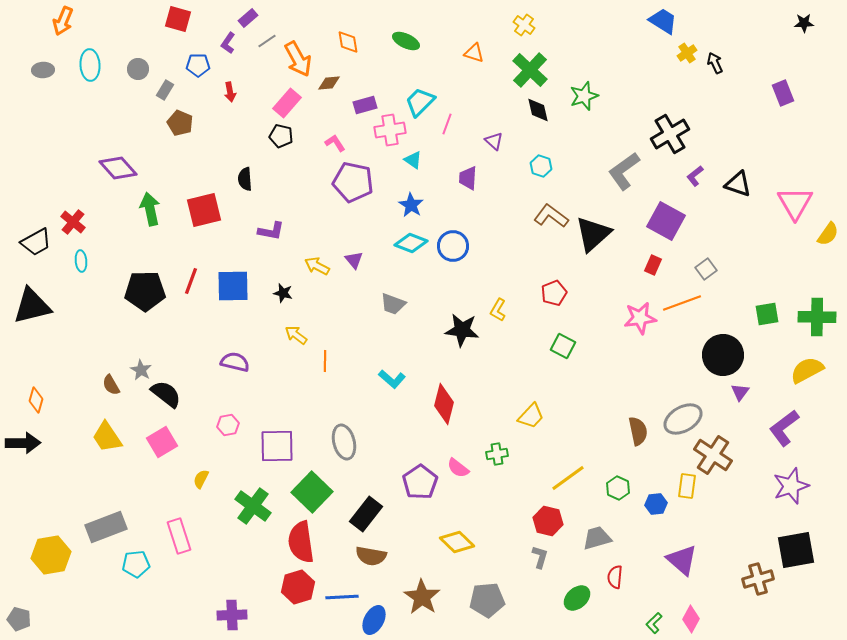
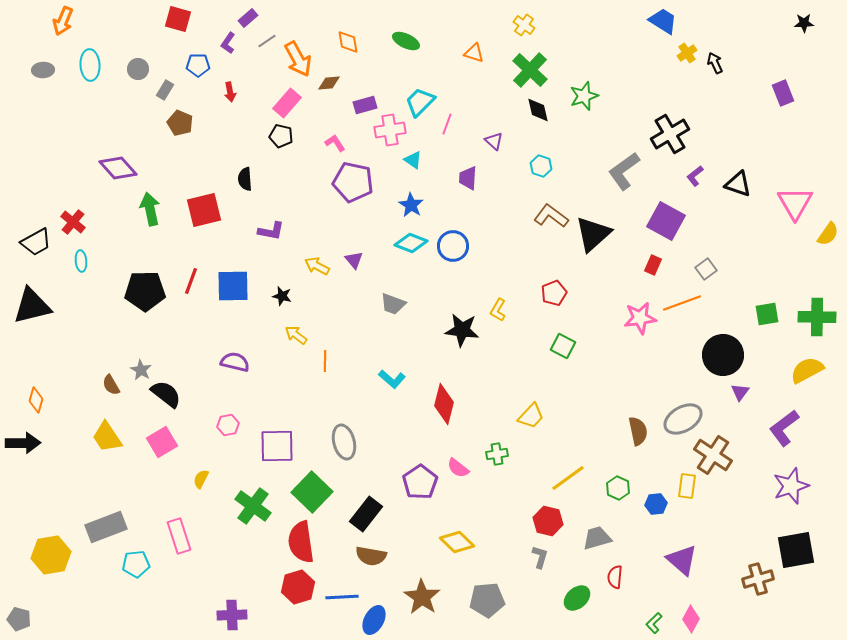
black star at (283, 293): moved 1 px left, 3 px down
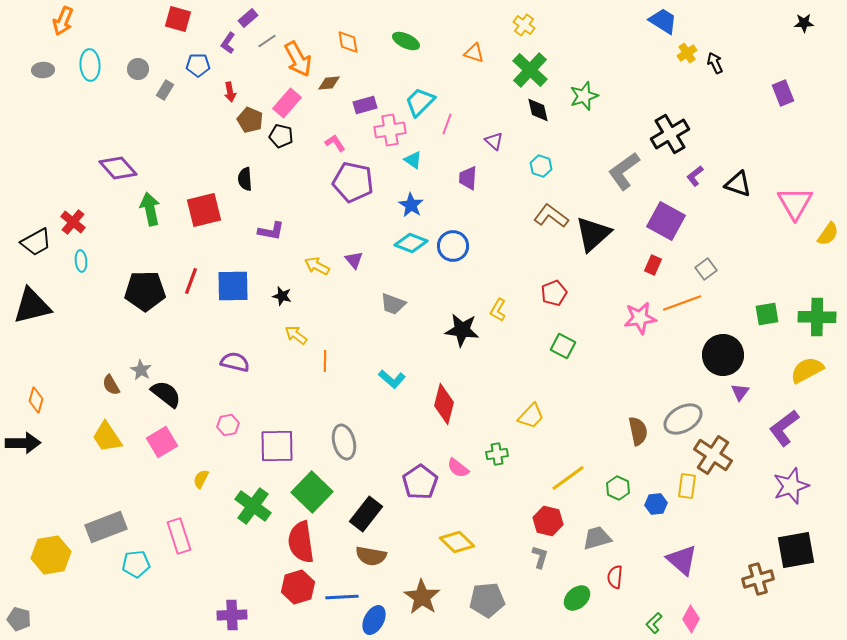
brown pentagon at (180, 123): moved 70 px right, 3 px up
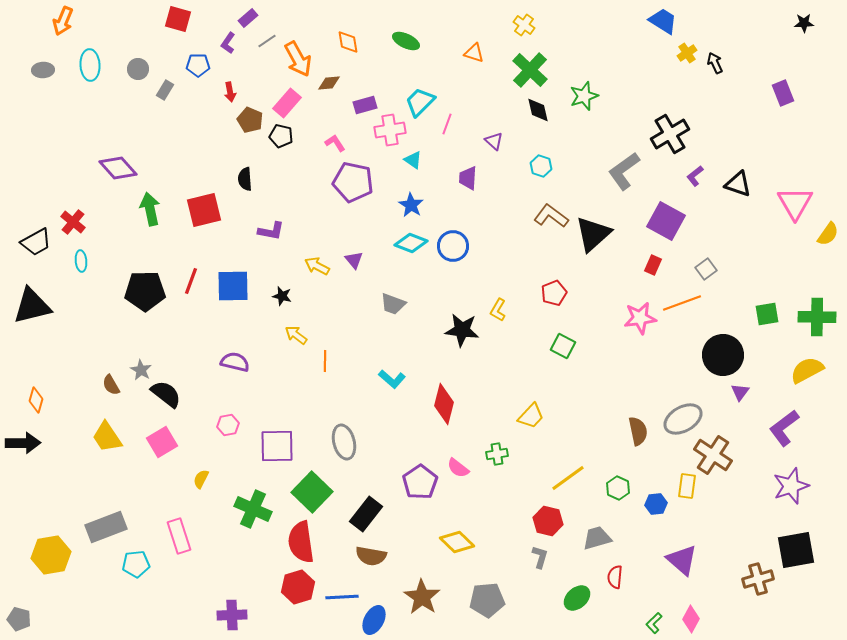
green cross at (253, 506): moved 3 px down; rotated 12 degrees counterclockwise
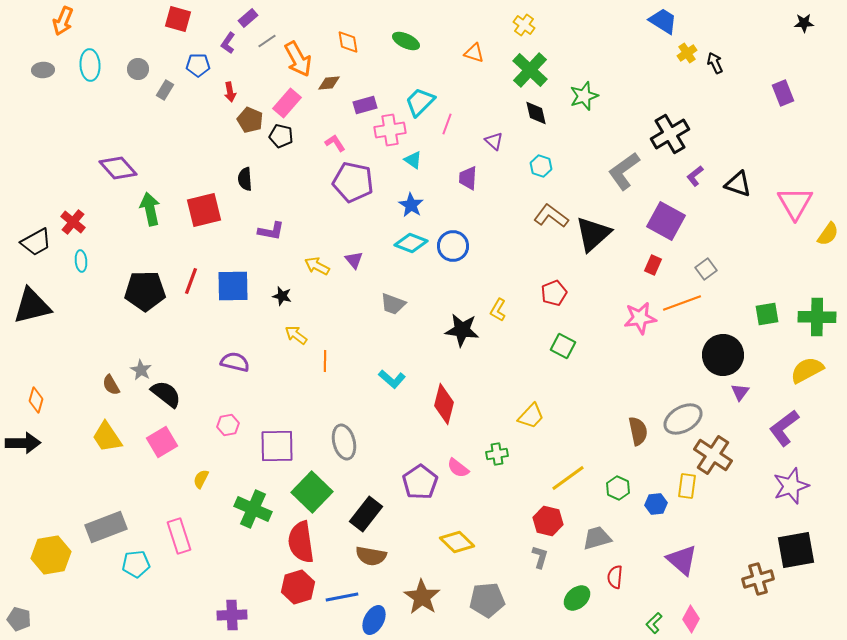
black diamond at (538, 110): moved 2 px left, 3 px down
blue line at (342, 597): rotated 8 degrees counterclockwise
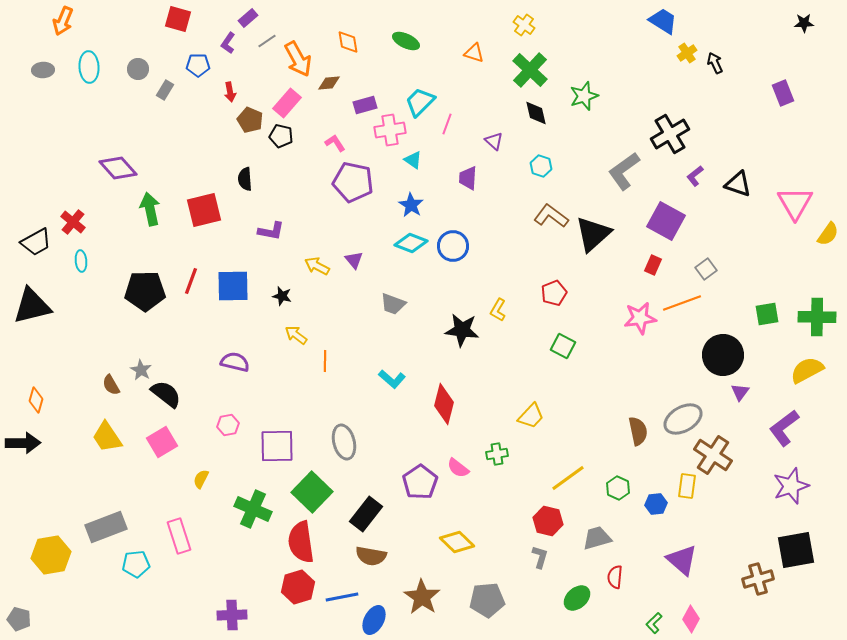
cyan ellipse at (90, 65): moved 1 px left, 2 px down
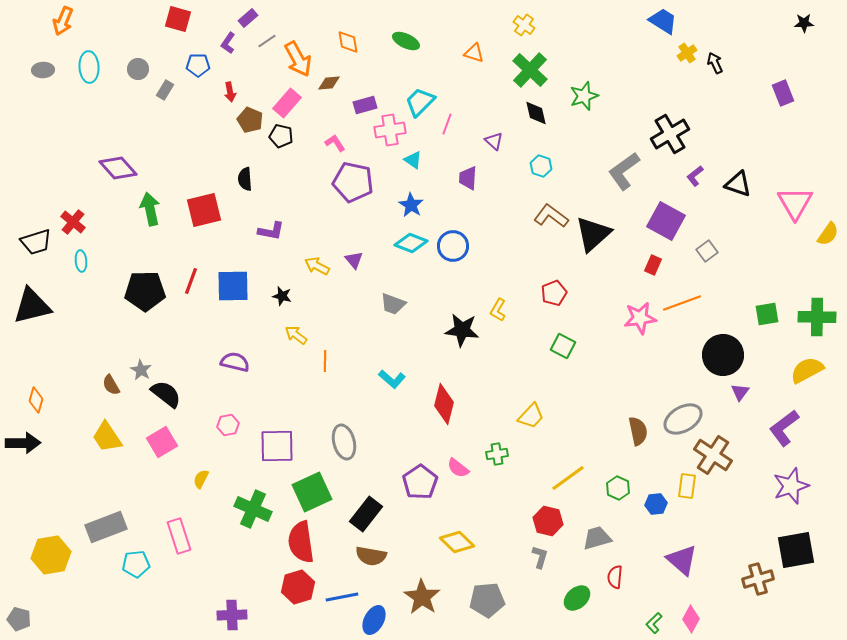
black trapezoid at (36, 242): rotated 12 degrees clockwise
gray square at (706, 269): moved 1 px right, 18 px up
green square at (312, 492): rotated 21 degrees clockwise
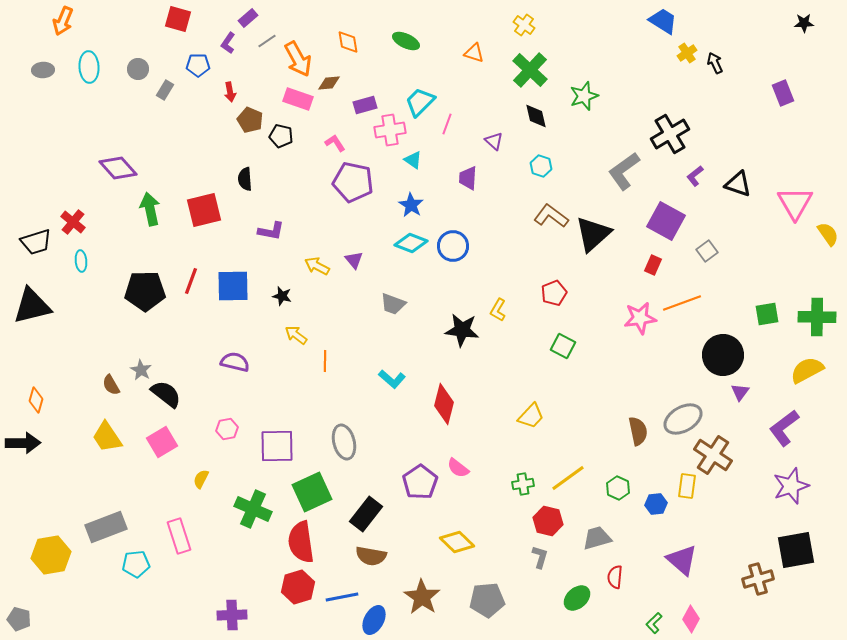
pink rectangle at (287, 103): moved 11 px right, 4 px up; rotated 68 degrees clockwise
black diamond at (536, 113): moved 3 px down
yellow semicircle at (828, 234): rotated 70 degrees counterclockwise
pink hexagon at (228, 425): moved 1 px left, 4 px down
green cross at (497, 454): moved 26 px right, 30 px down
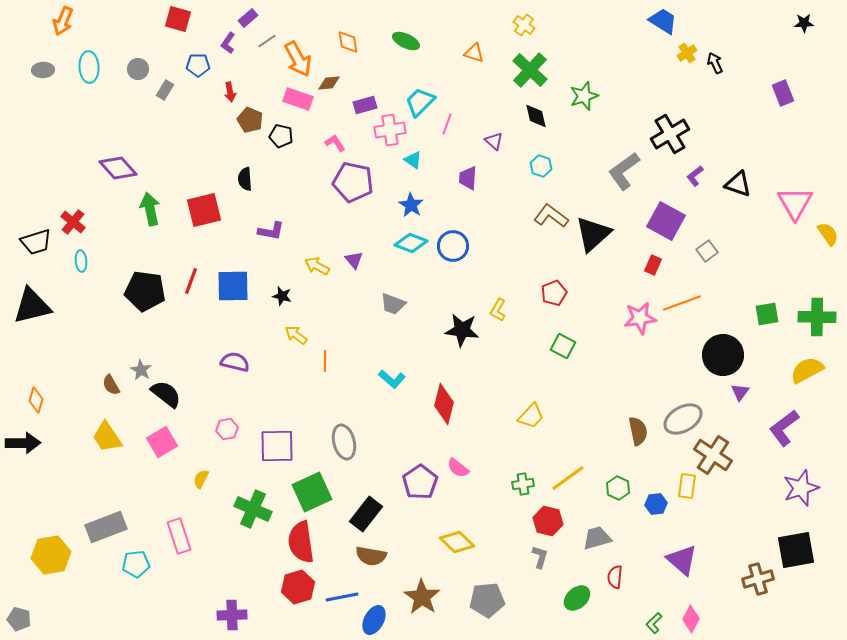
black pentagon at (145, 291): rotated 9 degrees clockwise
purple star at (791, 486): moved 10 px right, 2 px down
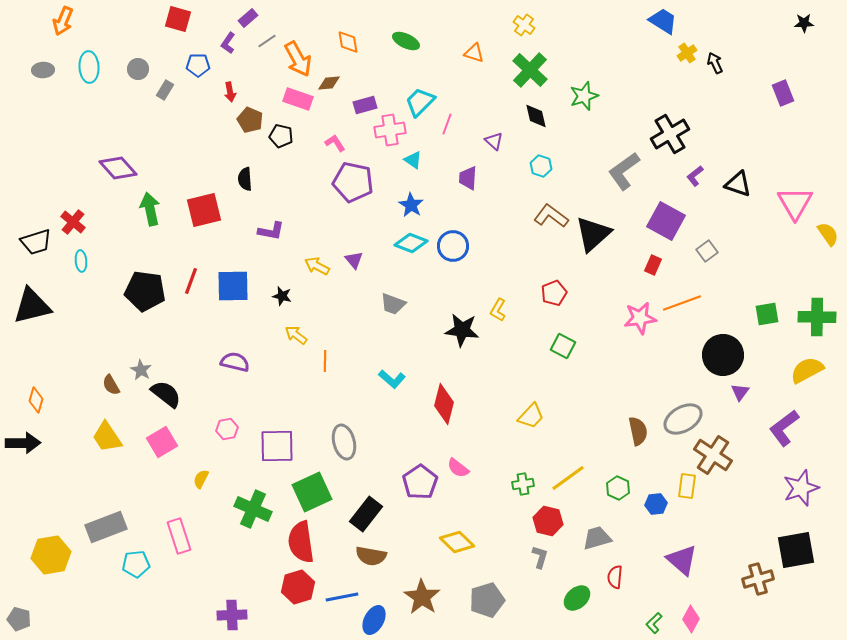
gray pentagon at (487, 600): rotated 12 degrees counterclockwise
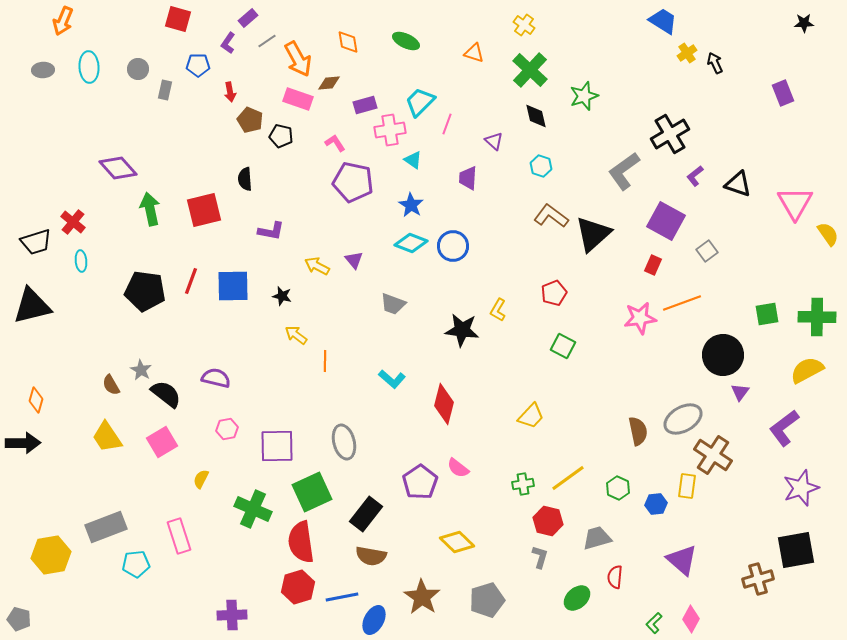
gray rectangle at (165, 90): rotated 18 degrees counterclockwise
purple semicircle at (235, 362): moved 19 px left, 16 px down
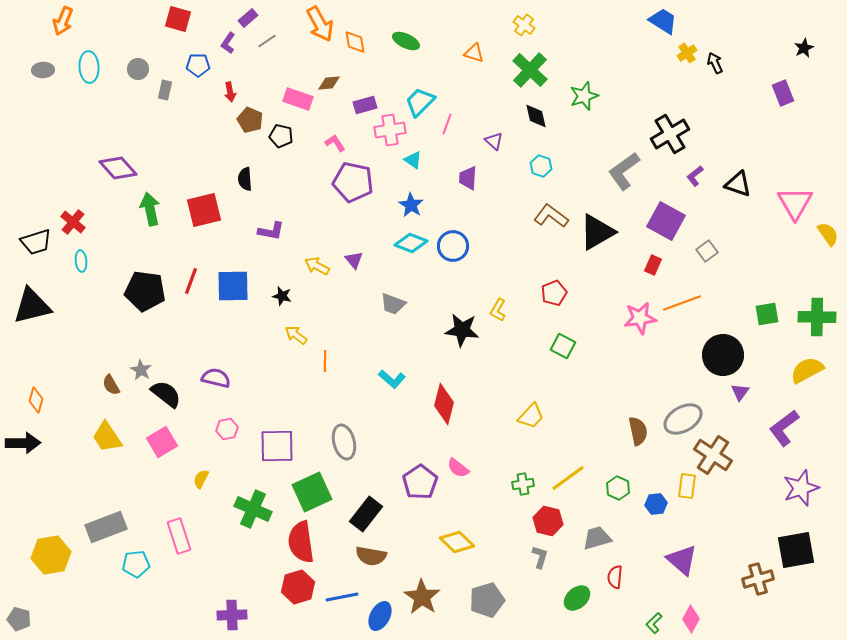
black star at (804, 23): moved 25 px down; rotated 24 degrees counterclockwise
orange diamond at (348, 42): moved 7 px right
orange arrow at (298, 59): moved 22 px right, 35 px up
black triangle at (593, 234): moved 4 px right, 2 px up; rotated 12 degrees clockwise
blue ellipse at (374, 620): moved 6 px right, 4 px up
